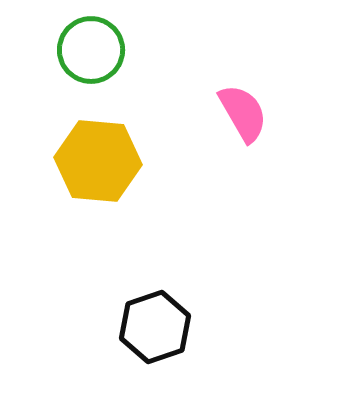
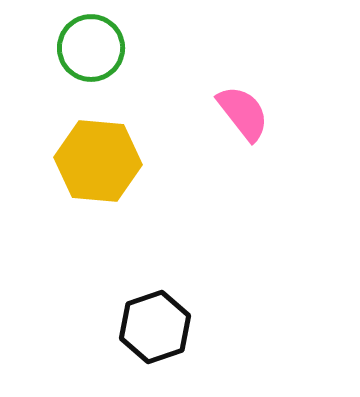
green circle: moved 2 px up
pink semicircle: rotated 8 degrees counterclockwise
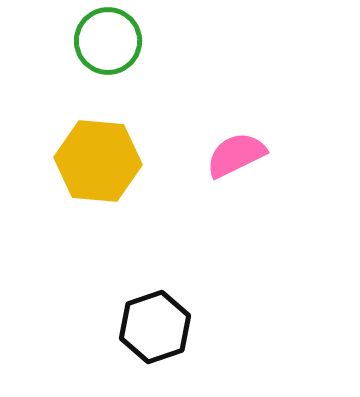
green circle: moved 17 px right, 7 px up
pink semicircle: moved 7 px left, 42 px down; rotated 78 degrees counterclockwise
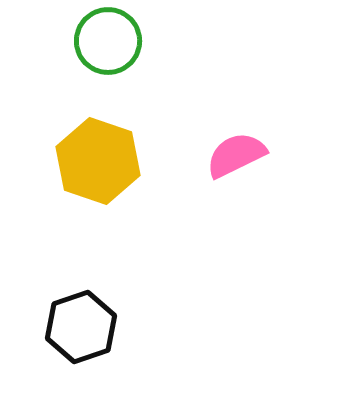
yellow hexagon: rotated 14 degrees clockwise
black hexagon: moved 74 px left
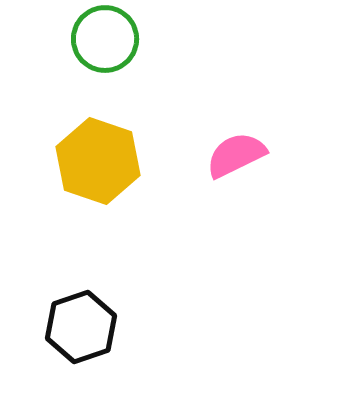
green circle: moved 3 px left, 2 px up
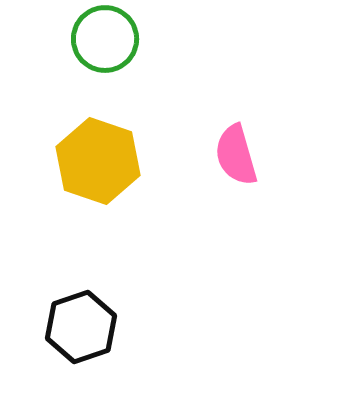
pink semicircle: rotated 80 degrees counterclockwise
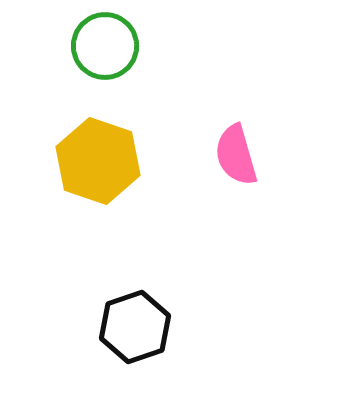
green circle: moved 7 px down
black hexagon: moved 54 px right
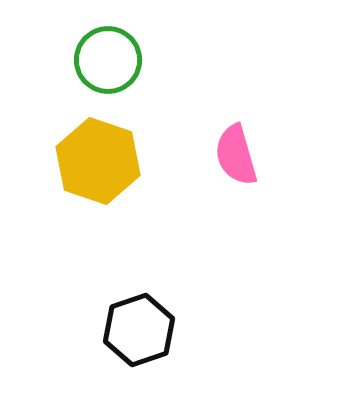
green circle: moved 3 px right, 14 px down
black hexagon: moved 4 px right, 3 px down
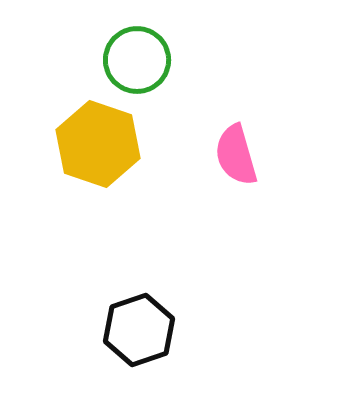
green circle: moved 29 px right
yellow hexagon: moved 17 px up
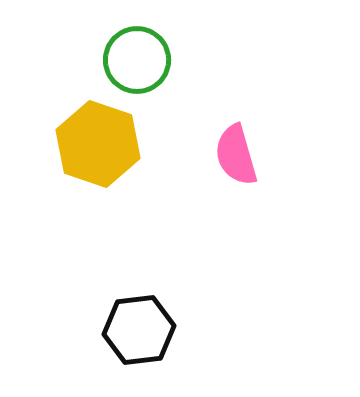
black hexagon: rotated 12 degrees clockwise
